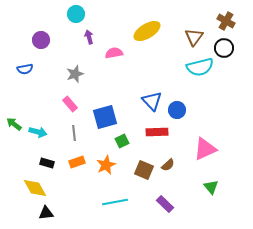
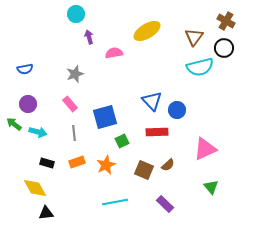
purple circle: moved 13 px left, 64 px down
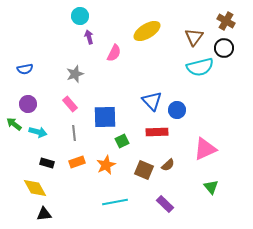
cyan circle: moved 4 px right, 2 px down
pink semicircle: rotated 126 degrees clockwise
blue square: rotated 15 degrees clockwise
black triangle: moved 2 px left, 1 px down
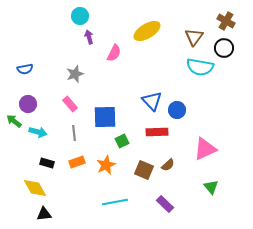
cyan semicircle: rotated 24 degrees clockwise
green arrow: moved 3 px up
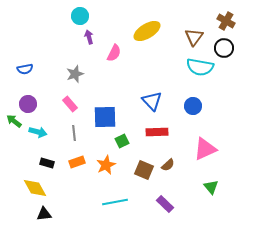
blue circle: moved 16 px right, 4 px up
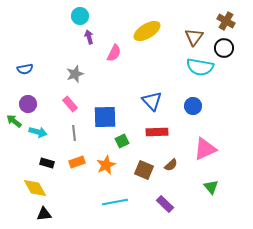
brown semicircle: moved 3 px right
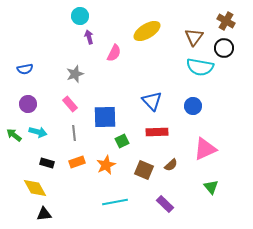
green arrow: moved 14 px down
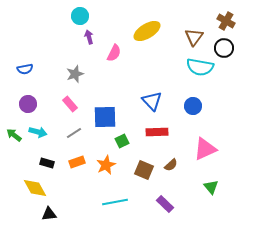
gray line: rotated 63 degrees clockwise
black triangle: moved 5 px right
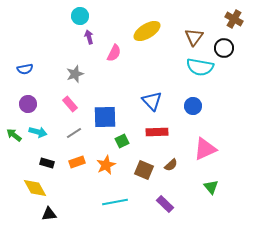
brown cross: moved 8 px right, 2 px up
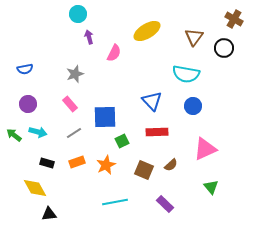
cyan circle: moved 2 px left, 2 px up
cyan semicircle: moved 14 px left, 7 px down
